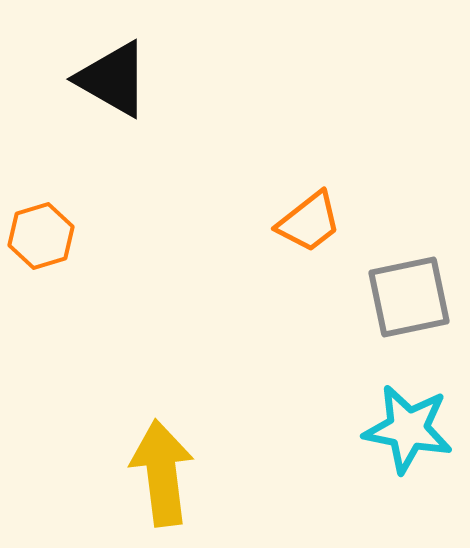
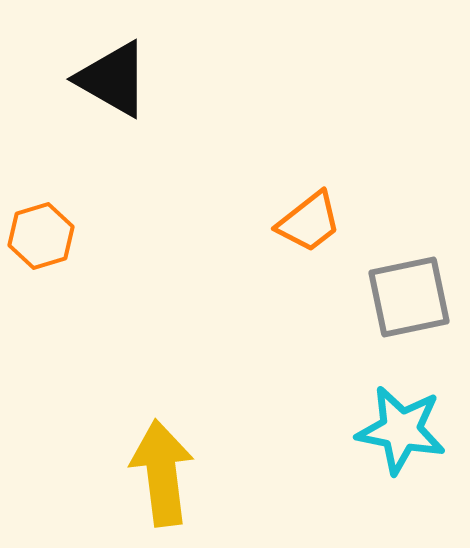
cyan star: moved 7 px left, 1 px down
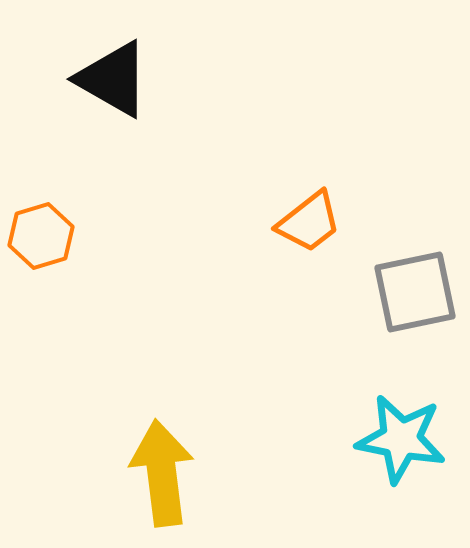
gray square: moved 6 px right, 5 px up
cyan star: moved 9 px down
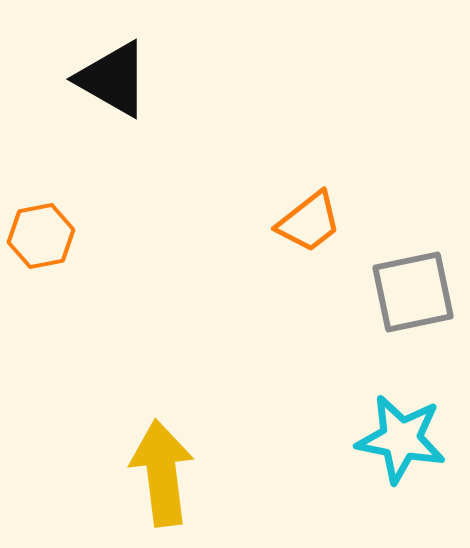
orange hexagon: rotated 6 degrees clockwise
gray square: moved 2 px left
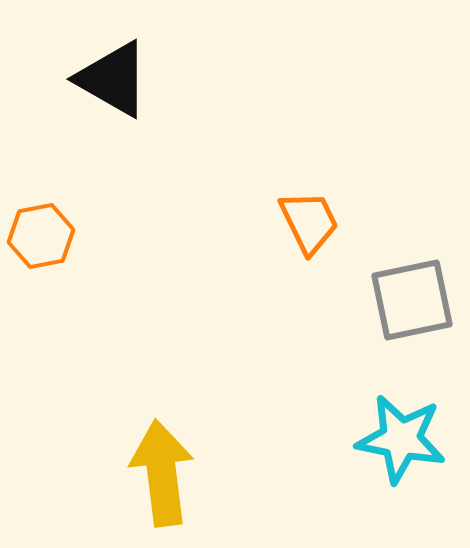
orange trapezoid: rotated 78 degrees counterclockwise
gray square: moved 1 px left, 8 px down
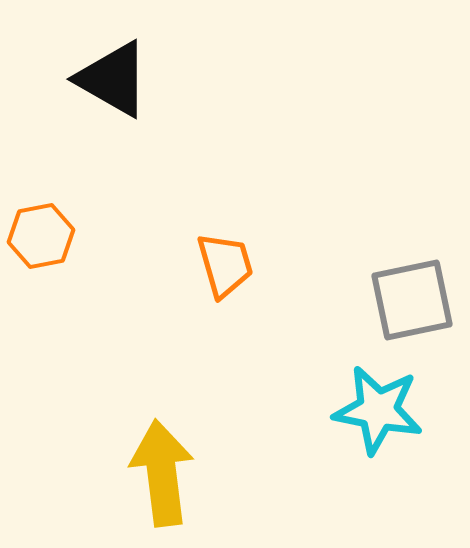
orange trapezoid: moved 84 px left, 43 px down; rotated 10 degrees clockwise
cyan star: moved 23 px left, 29 px up
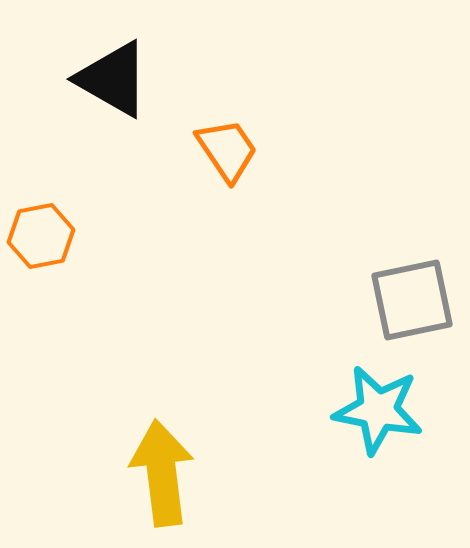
orange trapezoid: moved 2 px right, 115 px up; rotated 18 degrees counterclockwise
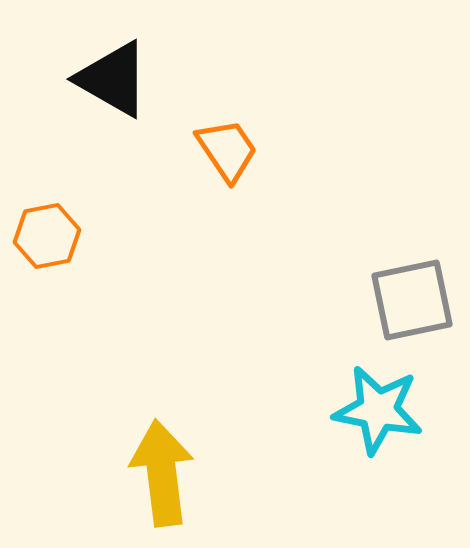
orange hexagon: moved 6 px right
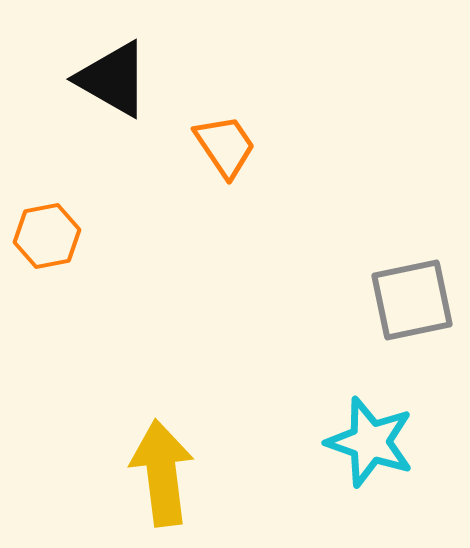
orange trapezoid: moved 2 px left, 4 px up
cyan star: moved 8 px left, 32 px down; rotated 8 degrees clockwise
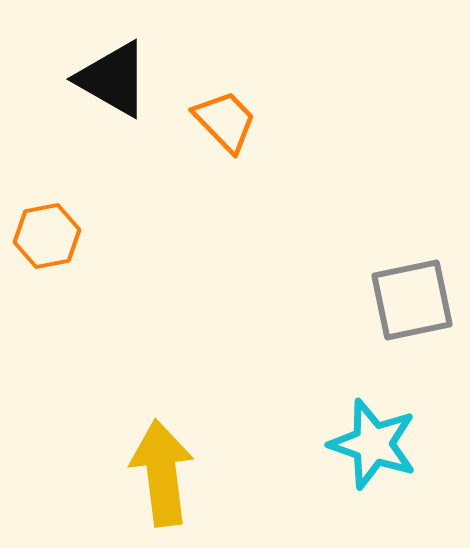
orange trapezoid: moved 25 px up; rotated 10 degrees counterclockwise
cyan star: moved 3 px right, 2 px down
